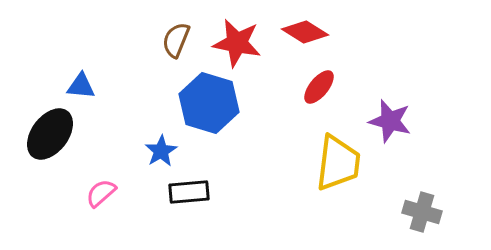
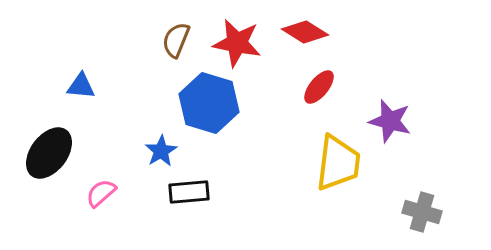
black ellipse: moved 1 px left, 19 px down
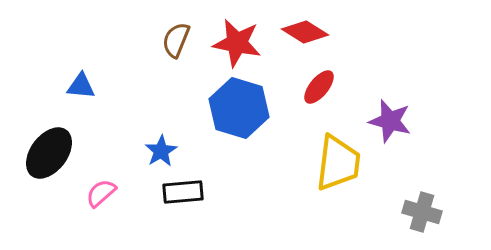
blue hexagon: moved 30 px right, 5 px down
black rectangle: moved 6 px left
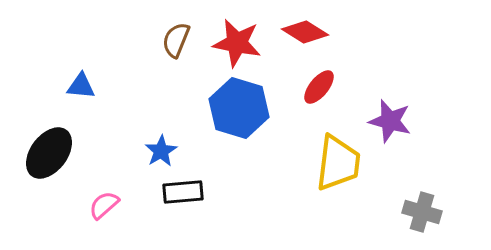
pink semicircle: moved 3 px right, 12 px down
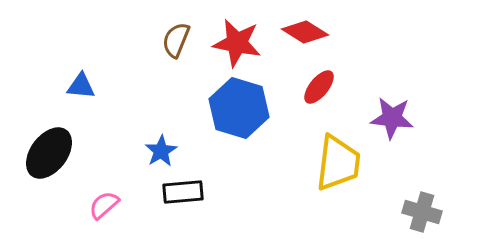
purple star: moved 2 px right, 3 px up; rotated 9 degrees counterclockwise
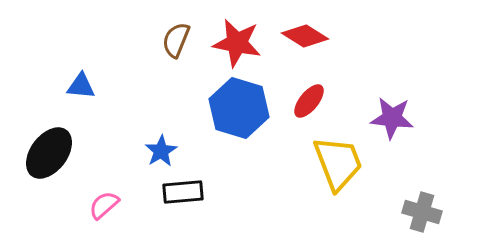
red diamond: moved 4 px down
red ellipse: moved 10 px left, 14 px down
yellow trapezoid: rotated 28 degrees counterclockwise
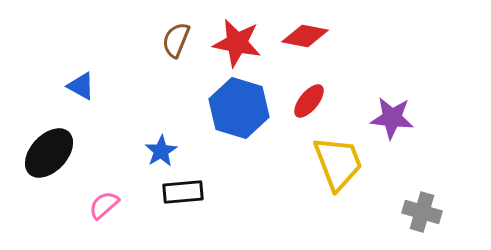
red diamond: rotated 21 degrees counterclockwise
blue triangle: rotated 24 degrees clockwise
black ellipse: rotated 6 degrees clockwise
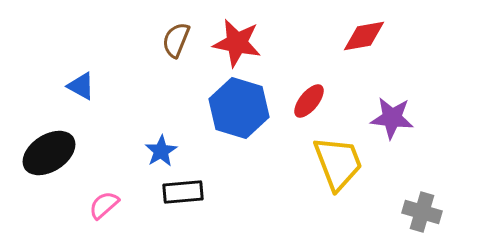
red diamond: moved 59 px right; rotated 21 degrees counterclockwise
black ellipse: rotated 14 degrees clockwise
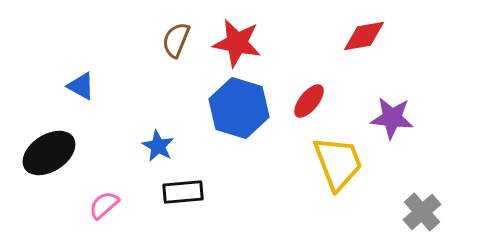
blue star: moved 3 px left, 5 px up; rotated 12 degrees counterclockwise
gray cross: rotated 33 degrees clockwise
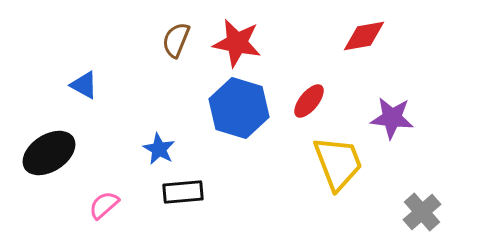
blue triangle: moved 3 px right, 1 px up
blue star: moved 1 px right, 3 px down
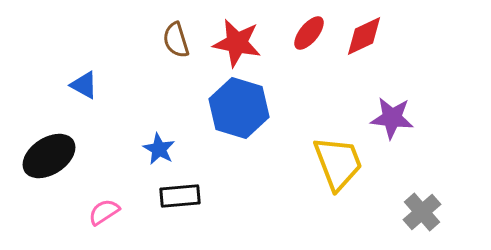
red diamond: rotated 15 degrees counterclockwise
brown semicircle: rotated 39 degrees counterclockwise
red ellipse: moved 68 px up
black ellipse: moved 3 px down
black rectangle: moved 3 px left, 4 px down
pink semicircle: moved 7 px down; rotated 8 degrees clockwise
